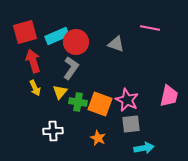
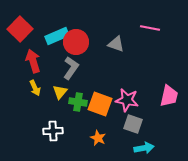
red square: moved 5 px left, 3 px up; rotated 30 degrees counterclockwise
pink star: rotated 15 degrees counterclockwise
gray square: moved 2 px right; rotated 24 degrees clockwise
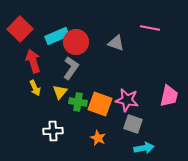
gray triangle: moved 1 px up
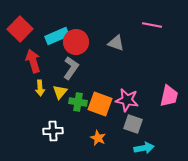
pink line: moved 2 px right, 3 px up
yellow arrow: moved 5 px right; rotated 21 degrees clockwise
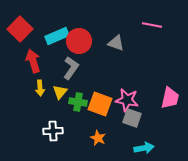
red circle: moved 3 px right, 1 px up
pink trapezoid: moved 1 px right, 2 px down
gray square: moved 1 px left, 6 px up
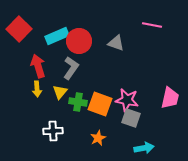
red square: moved 1 px left
red arrow: moved 5 px right, 5 px down
yellow arrow: moved 3 px left, 1 px down
gray square: moved 1 px left
orange star: rotated 21 degrees clockwise
